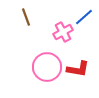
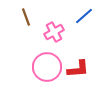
blue line: moved 1 px up
pink cross: moved 9 px left
red L-shape: rotated 15 degrees counterclockwise
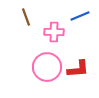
blue line: moved 4 px left; rotated 18 degrees clockwise
pink cross: rotated 30 degrees clockwise
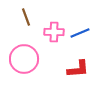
blue line: moved 17 px down
pink circle: moved 23 px left, 8 px up
